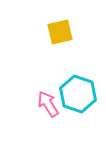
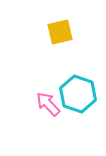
pink arrow: rotated 12 degrees counterclockwise
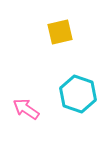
pink arrow: moved 22 px left, 5 px down; rotated 12 degrees counterclockwise
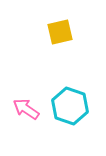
cyan hexagon: moved 8 px left, 12 px down
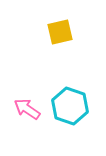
pink arrow: moved 1 px right
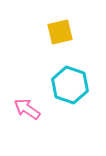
cyan hexagon: moved 21 px up
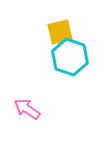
cyan hexagon: moved 28 px up
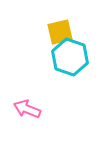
pink arrow: rotated 12 degrees counterclockwise
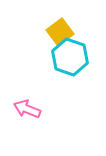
yellow square: rotated 24 degrees counterclockwise
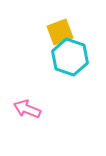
yellow square: rotated 16 degrees clockwise
